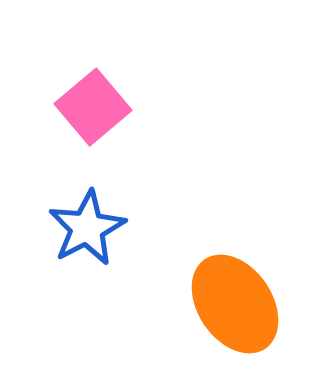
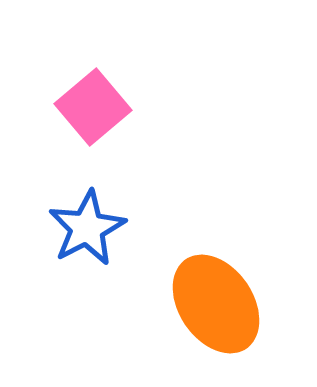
orange ellipse: moved 19 px left
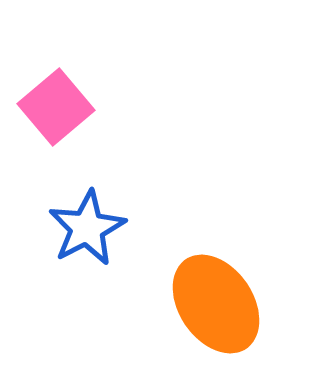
pink square: moved 37 px left
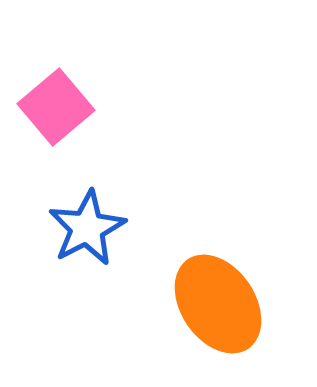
orange ellipse: moved 2 px right
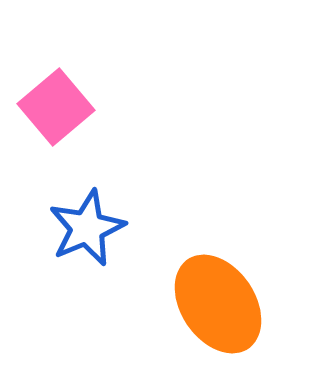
blue star: rotated 4 degrees clockwise
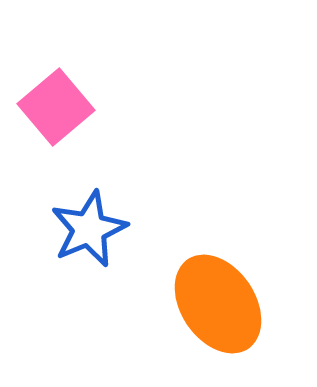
blue star: moved 2 px right, 1 px down
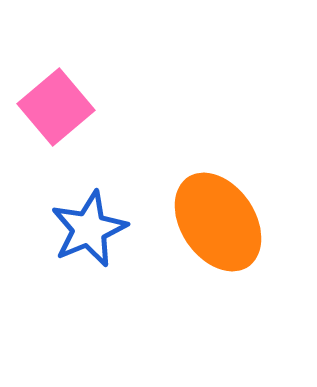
orange ellipse: moved 82 px up
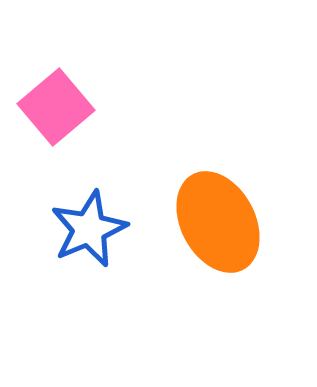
orange ellipse: rotated 6 degrees clockwise
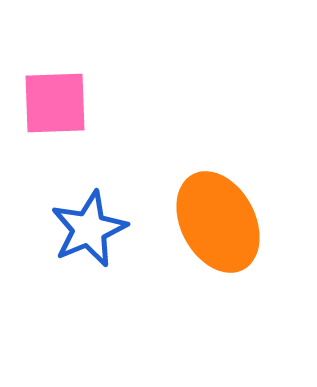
pink square: moved 1 px left, 4 px up; rotated 38 degrees clockwise
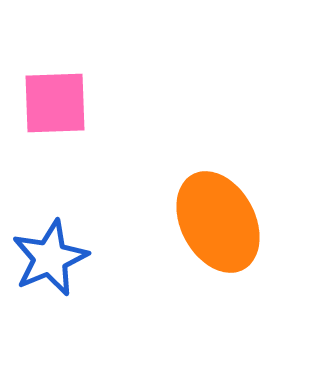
blue star: moved 39 px left, 29 px down
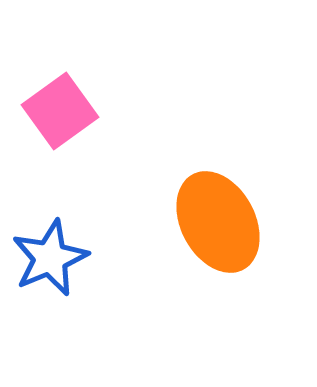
pink square: moved 5 px right, 8 px down; rotated 34 degrees counterclockwise
